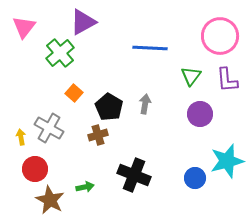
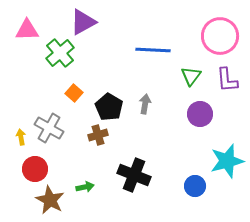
pink triangle: moved 3 px right, 3 px down; rotated 50 degrees clockwise
blue line: moved 3 px right, 2 px down
blue circle: moved 8 px down
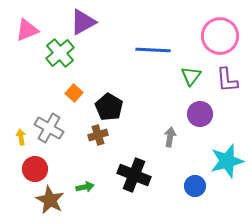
pink triangle: rotated 20 degrees counterclockwise
gray arrow: moved 25 px right, 33 px down
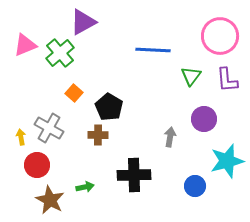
pink triangle: moved 2 px left, 15 px down
purple circle: moved 4 px right, 5 px down
brown cross: rotated 18 degrees clockwise
red circle: moved 2 px right, 4 px up
black cross: rotated 24 degrees counterclockwise
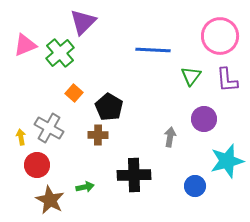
purple triangle: rotated 16 degrees counterclockwise
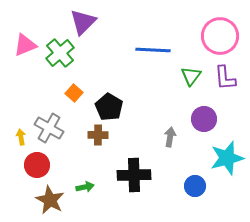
purple L-shape: moved 2 px left, 2 px up
cyan star: moved 3 px up
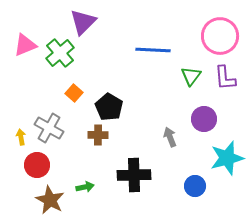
gray arrow: rotated 30 degrees counterclockwise
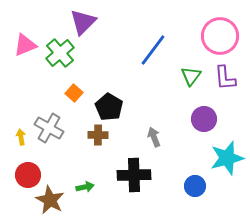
blue line: rotated 56 degrees counterclockwise
gray arrow: moved 16 px left
red circle: moved 9 px left, 10 px down
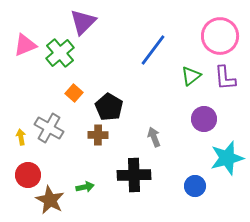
green triangle: rotated 15 degrees clockwise
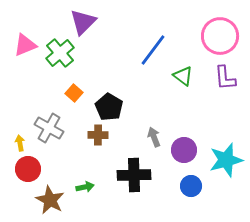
green triangle: moved 8 px left; rotated 45 degrees counterclockwise
purple circle: moved 20 px left, 31 px down
yellow arrow: moved 1 px left, 6 px down
cyan star: moved 1 px left, 2 px down
red circle: moved 6 px up
blue circle: moved 4 px left
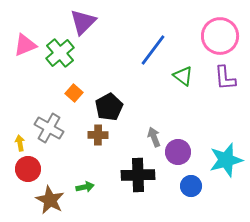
black pentagon: rotated 12 degrees clockwise
purple circle: moved 6 px left, 2 px down
black cross: moved 4 px right
